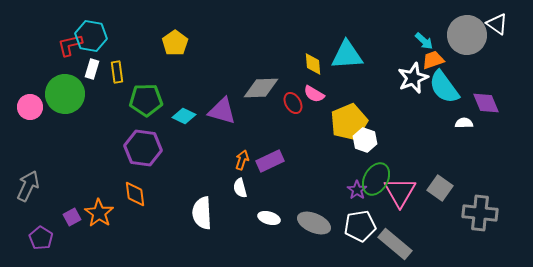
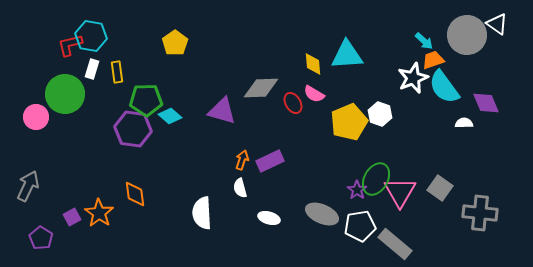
pink circle at (30, 107): moved 6 px right, 10 px down
cyan diamond at (184, 116): moved 14 px left; rotated 15 degrees clockwise
white hexagon at (365, 140): moved 15 px right, 26 px up
purple hexagon at (143, 148): moved 10 px left, 19 px up
gray ellipse at (314, 223): moved 8 px right, 9 px up
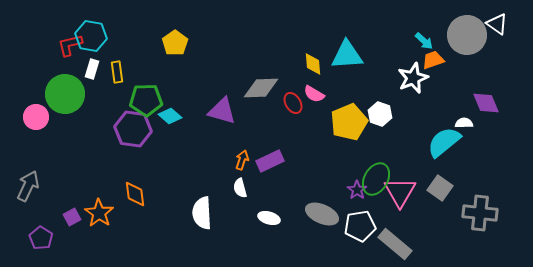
cyan semicircle at (444, 87): moved 55 px down; rotated 87 degrees clockwise
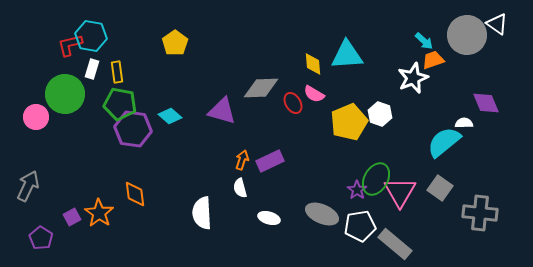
green pentagon at (146, 100): moved 26 px left, 4 px down; rotated 12 degrees clockwise
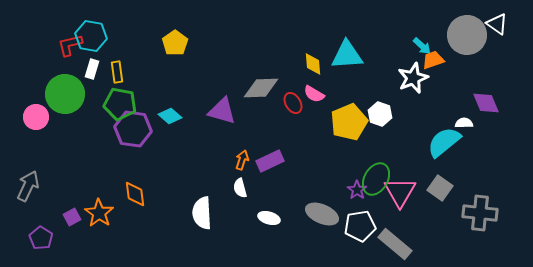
cyan arrow at (424, 41): moved 2 px left, 5 px down
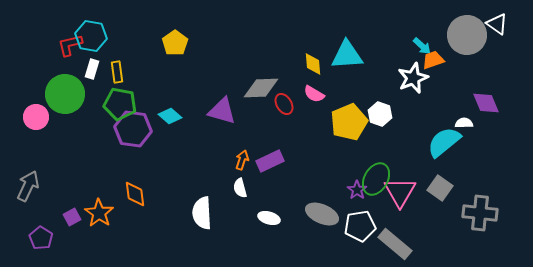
red ellipse at (293, 103): moved 9 px left, 1 px down
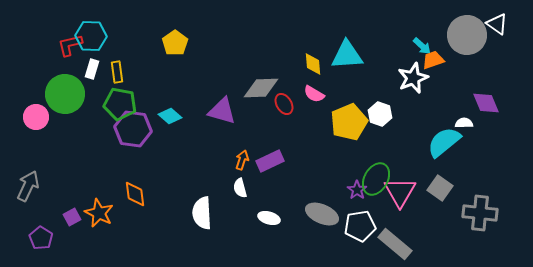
cyan hexagon at (91, 36): rotated 8 degrees counterclockwise
orange star at (99, 213): rotated 8 degrees counterclockwise
